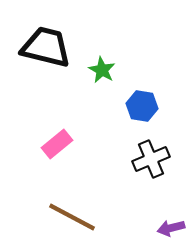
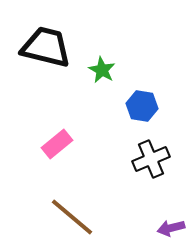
brown line: rotated 12 degrees clockwise
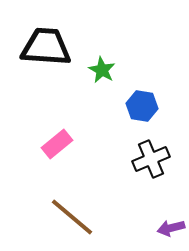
black trapezoid: rotated 10 degrees counterclockwise
